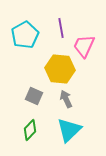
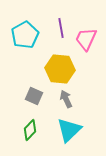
pink trapezoid: moved 2 px right, 7 px up
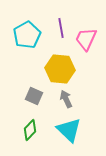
cyan pentagon: moved 2 px right
cyan triangle: rotated 32 degrees counterclockwise
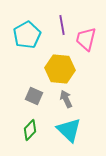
purple line: moved 1 px right, 3 px up
pink trapezoid: rotated 10 degrees counterclockwise
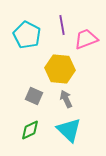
cyan pentagon: rotated 16 degrees counterclockwise
pink trapezoid: rotated 55 degrees clockwise
green diamond: rotated 20 degrees clockwise
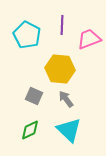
purple line: rotated 12 degrees clockwise
pink trapezoid: moved 3 px right
gray arrow: rotated 12 degrees counterclockwise
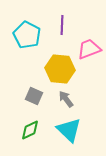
pink trapezoid: moved 10 px down
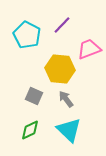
purple line: rotated 42 degrees clockwise
